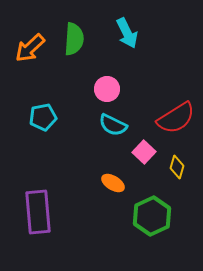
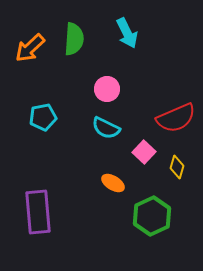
red semicircle: rotated 9 degrees clockwise
cyan semicircle: moved 7 px left, 3 px down
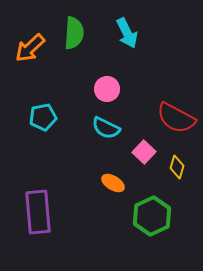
green semicircle: moved 6 px up
red semicircle: rotated 51 degrees clockwise
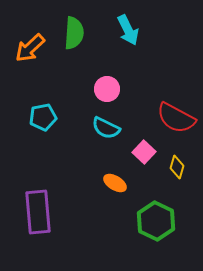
cyan arrow: moved 1 px right, 3 px up
orange ellipse: moved 2 px right
green hexagon: moved 4 px right, 5 px down; rotated 9 degrees counterclockwise
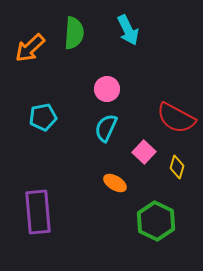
cyan semicircle: rotated 88 degrees clockwise
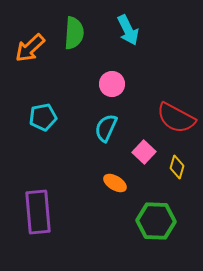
pink circle: moved 5 px right, 5 px up
green hexagon: rotated 24 degrees counterclockwise
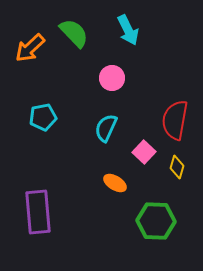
green semicircle: rotated 48 degrees counterclockwise
pink circle: moved 6 px up
red semicircle: moved 1 px left, 2 px down; rotated 72 degrees clockwise
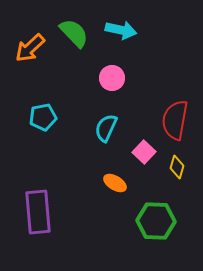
cyan arrow: moved 7 px left; rotated 52 degrees counterclockwise
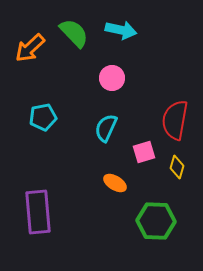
pink square: rotated 30 degrees clockwise
